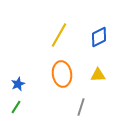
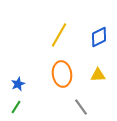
gray line: rotated 54 degrees counterclockwise
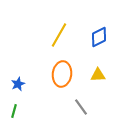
orange ellipse: rotated 15 degrees clockwise
green line: moved 2 px left, 4 px down; rotated 16 degrees counterclockwise
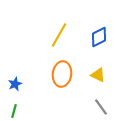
yellow triangle: rotated 28 degrees clockwise
blue star: moved 3 px left
gray line: moved 20 px right
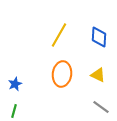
blue diamond: rotated 60 degrees counterclockwise
gray line: rotated 18 degrees counterclockwise
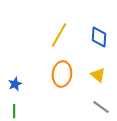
yellow triangle: rotated 14 degrees clockwise
green line: rotated 16 degrees counterclockwise
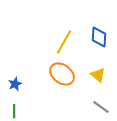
yellow line: moved 5 px right, 7 px down
orange ellipse: rotated 60 degrees counterclockwise
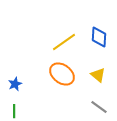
yellow line: rotated 25 degrees clockwise
gray line: moved 2 px left
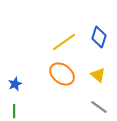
blue diamond: rotated 15 degrees clockwise
